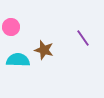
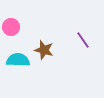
purple line: moved 2 px down
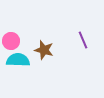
pink circle: moved 14 px down
purple line: rotated 12 degrees clockwise
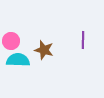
purple line: rotated 24 degrees clockwise
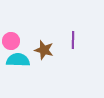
purple line: moved 10 px left
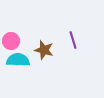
purple line: rotated 18 degrees counterclockwise
